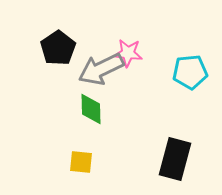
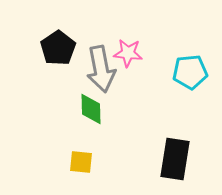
gray arrow: rotated 75 degrees counterclockwise
black rectangle: rotated 6 degrees counterclockwise
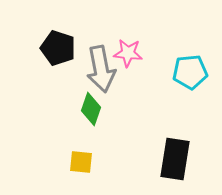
black pentagon: rotated 20 degrees counterclockwise
green diamond: rotated 20 degrees clockwise
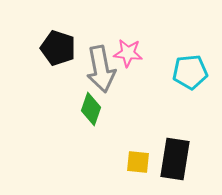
yellow square: moved 57 px right
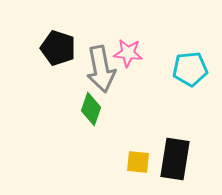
cyan pentagon: moved 3 px up
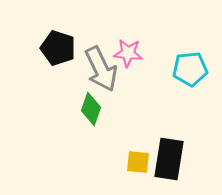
gray arrow: rotated 15 degrees counterclockwise
black rectangle: moved 6 px left
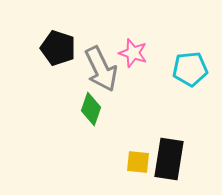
pink star: moved 5 px right; rotated 12 degrees clockwise
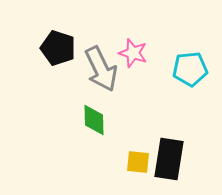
green diamond: moved 3 px right, 11 px down; rotated 20 degrees counterclockwise
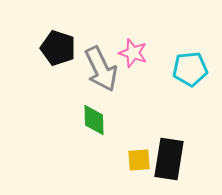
yellow square: moved 1 px right, 2 px up; rotated 10 degrees counterclockwise
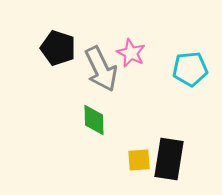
pink star: moved 2 px left; rotated 8 degrees clockwise
